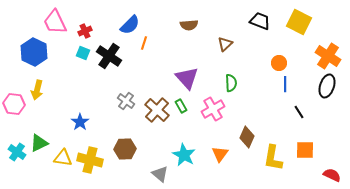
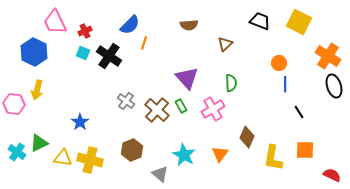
black ellipse: moved 7 px right; rotated 35 degrees counterclockwise
brown hexagon: moved 7 px right, 1 px down; rotated 20 degrees counterclockwise
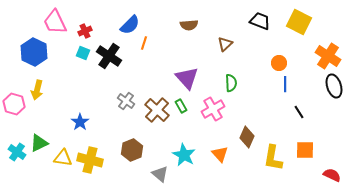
pink hexagon: rotated 10 degrees clockwise
orange triangle: rotated 18 degrees counterclockwise
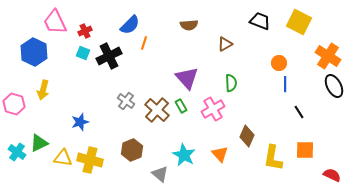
brown triangle: rotated 14 degrees clockwise
black cross: rotated 30 degrees clockwise
black ellipse: rotated 10 degrees counterclockwise
yellow arrow: moved 6 px right
blue star: rotated 18 degrees clockwise
brown diamond: moved 1 px up
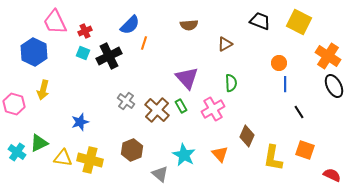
orange square: rotated 18 degrees clockwise
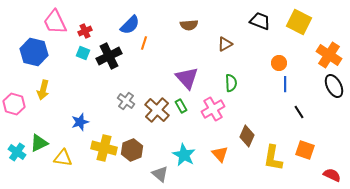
blue hexagon: rotated 12 degrees counterclockwise
orange cross: moved 1 px right, 1 px up
yellow cross: moved 14 px right, 12 px up
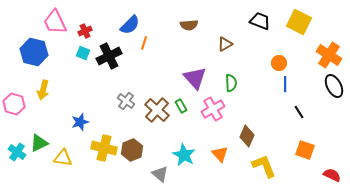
purple triangle: moved 8 px right
yellow L-shape: moved 9 px left, 8 px down; rotated 148 degrees clockwise
